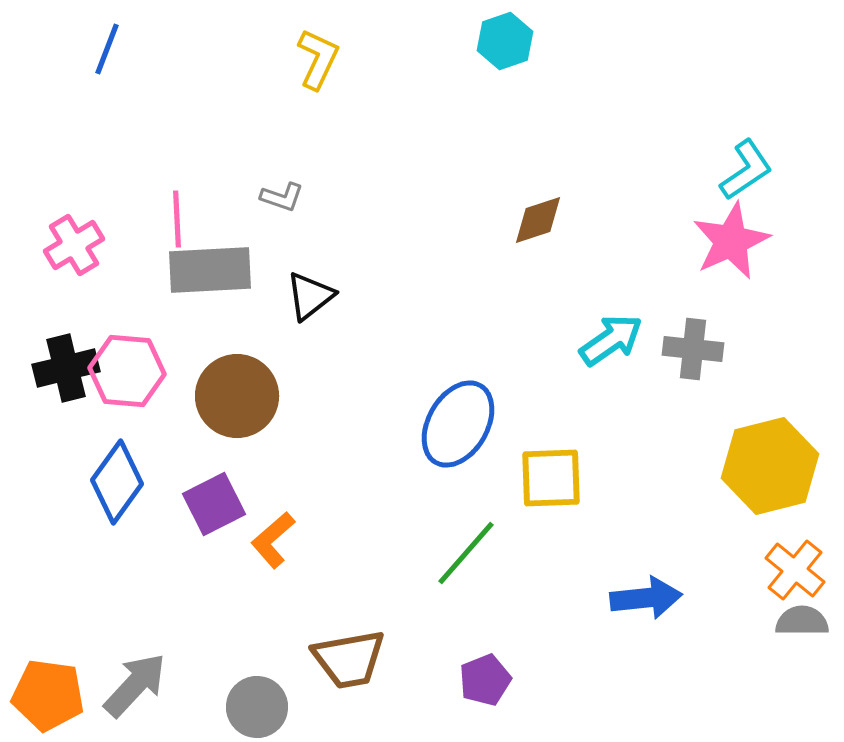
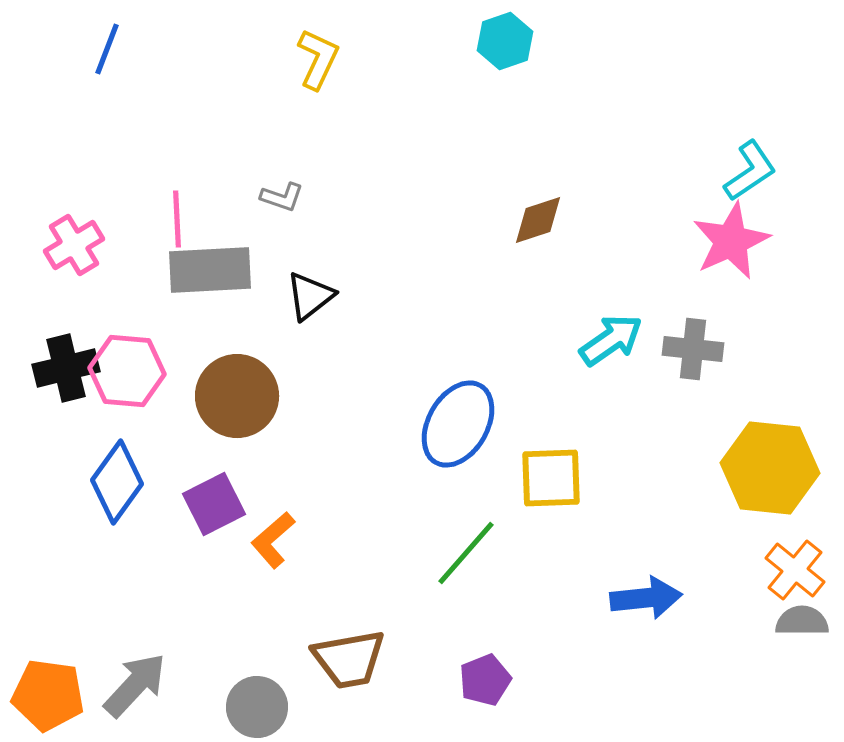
cyan L-shape: moved 4 px right, 1 px down
yellow hexagon: moved 2 px down; rotated 20 degrees clockwise
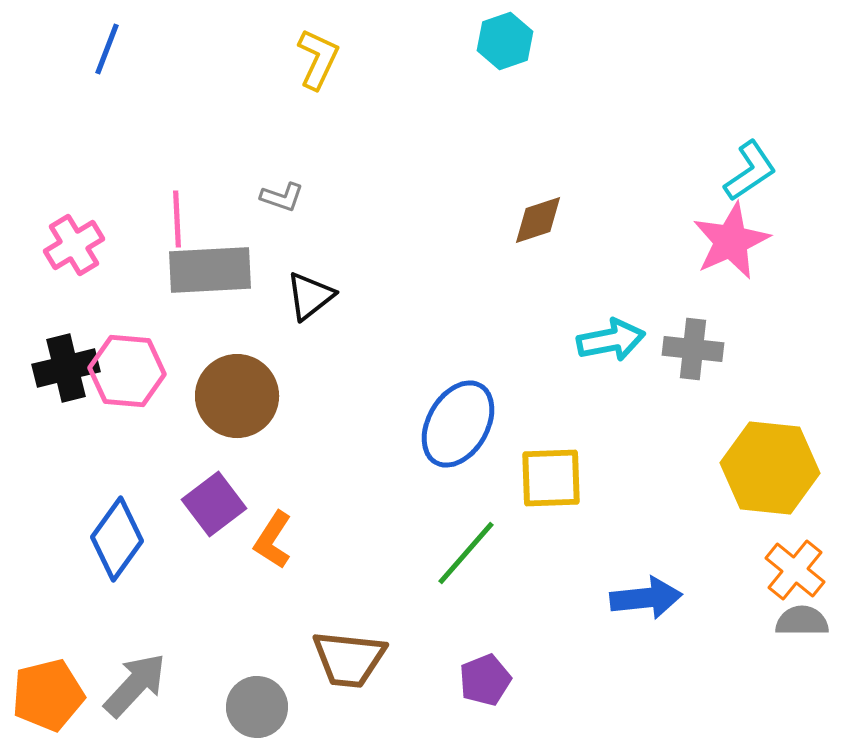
cyan arrow: rotated 24 degrees clockwise
blue diamond: moved 57 px down
purple square: rotated 10 degrees counterclockwise
orange L-shape: rotated 16 degrees counterclockwise
brown trapezoid: rotated 16 degrees clockwise
orange pentagon: rotated 22 degrees counterclockwise
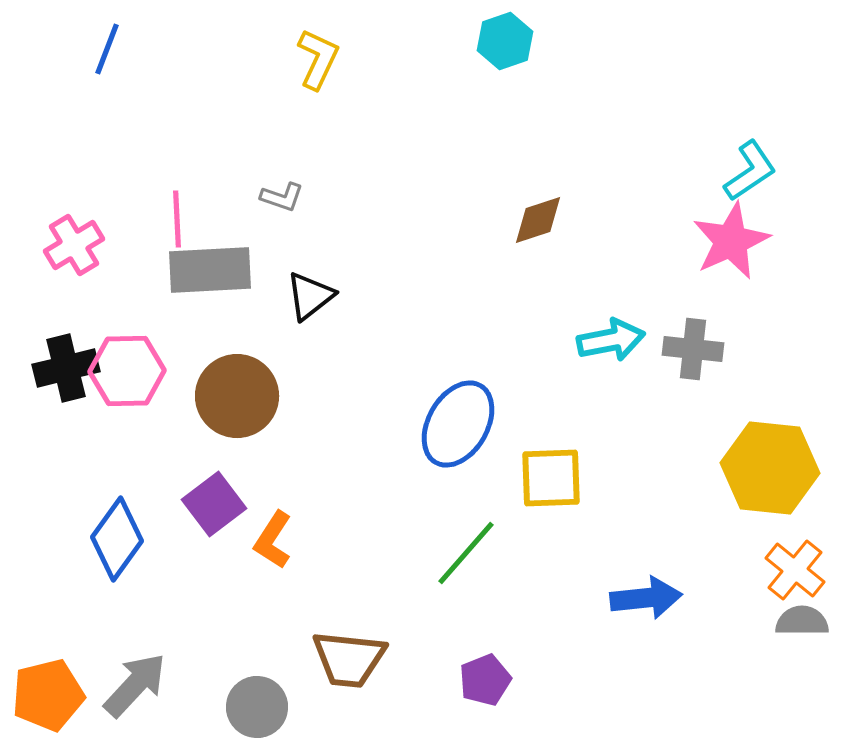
pink hexagon: rotated 6 degrees counterclockwise
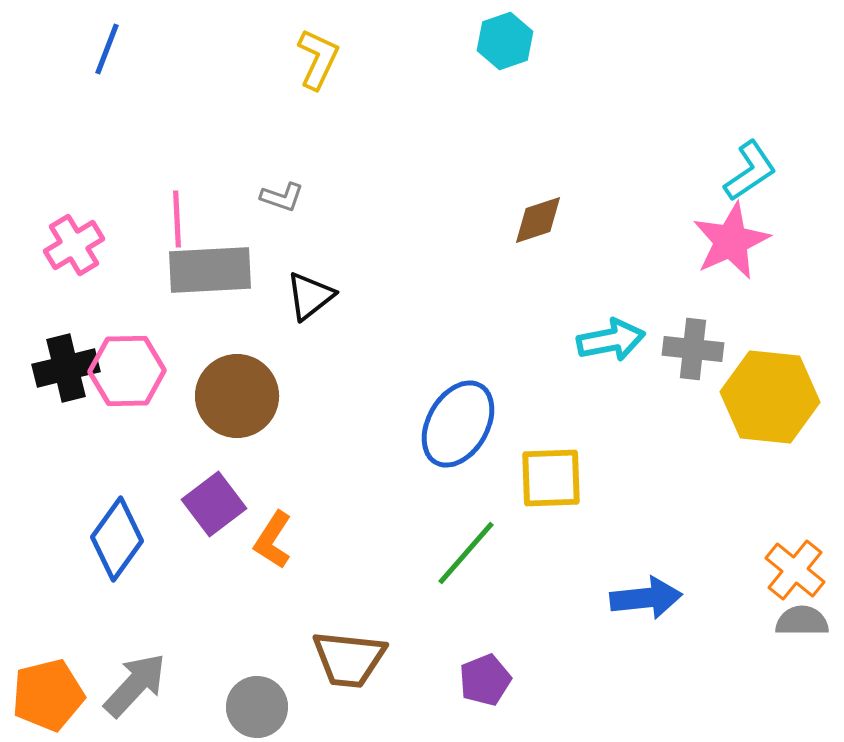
yellow hexagon: moved 71 px up
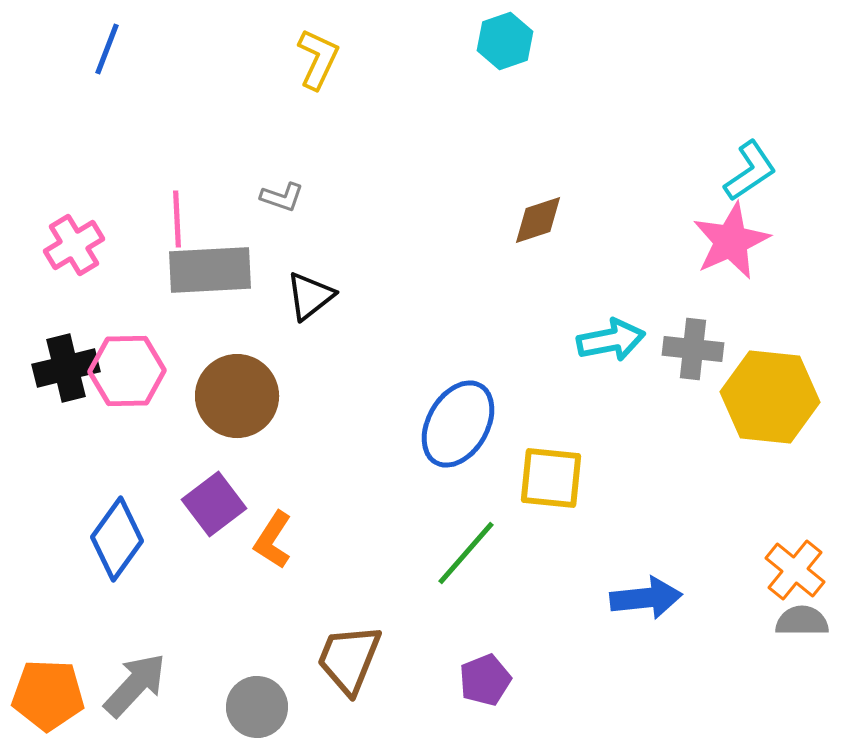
yellow square: rotated 8 degrees clockwise
brown trapezoid: rotated 106 degrees clockwise
orange pentagon: rotated 16 degrees clockwise
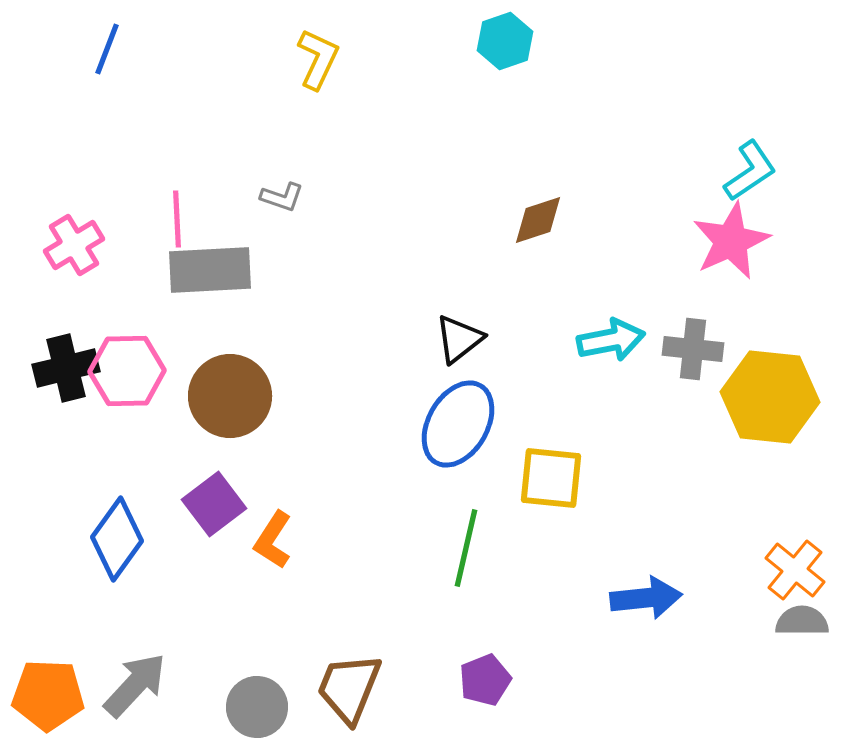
black triangle: moved 149 px right, 43 px down
brown circle: moved 7 px left
green line: moved 5 px up; rotated 28 degrees counterclockwise
brown trapezoid: moved 29 px down
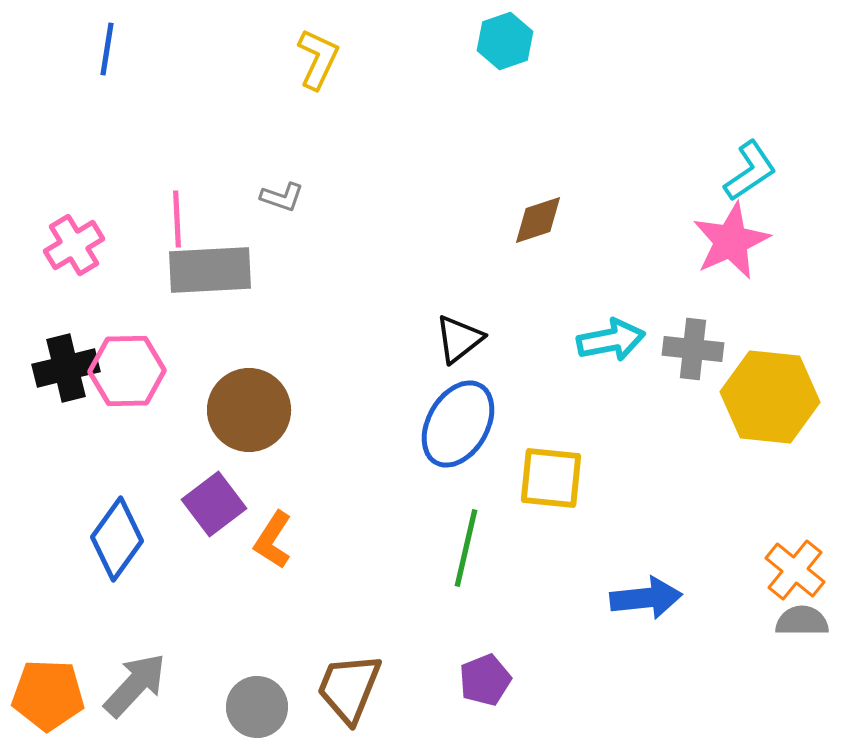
blue line: rotated 12 degrees counterclockwise
brown circle: moved 19 px right, 14 px down
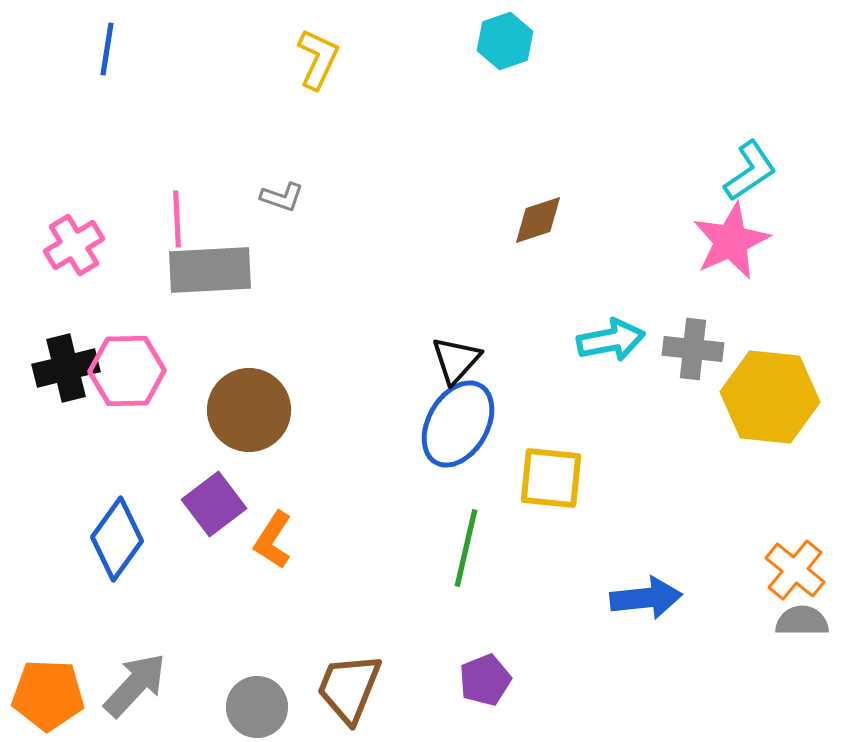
black triangle: moved 3 px left, 21 px down; rotated 10 degrees counterclockwise
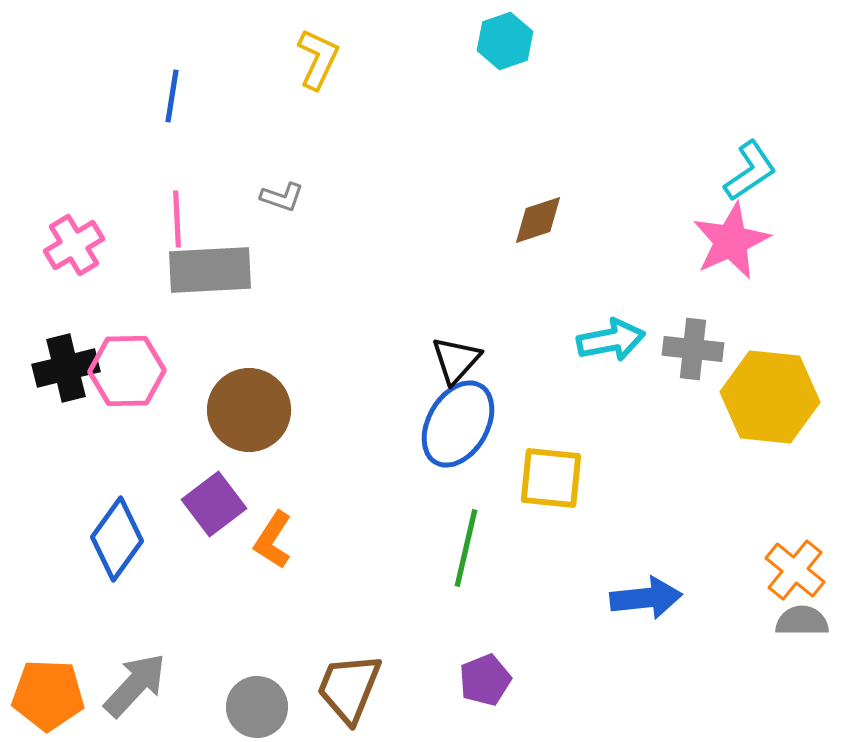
blue line: moved 65 px right, 47 px down
